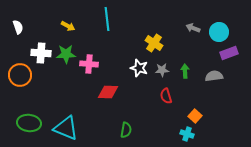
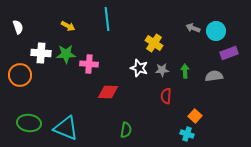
cyan circle: moved 3 px left, 1 px up
red semicircle: rotated 21 degrees clockwise
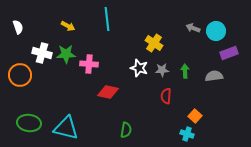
white cross: moved 1 px right; rotated 12 degrees clockwise
red diamond: rotated 10 degrees clockwise
cyan triangle: rotated 8 degrees counterclockwise
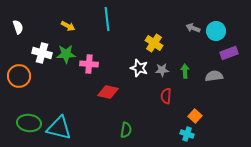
orange circle: moved 1 px left, 1 px down
cyan triangle: moved 7 px left
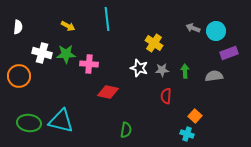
white semicircle: rotated 24 degrees clockwise
cyan triangle: moved 2 px right, 7 px up
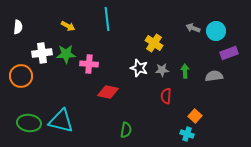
white cross: rotated 24 degrees counterclockwise
orange circle: moved 2 px right
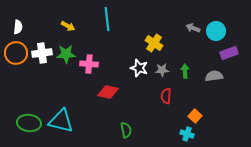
orange circle: moved 5 px left, 23 px up
green semicircle: rotated 21 degrees counterclockwise
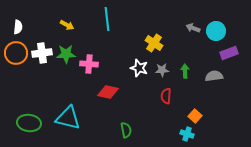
yellow arrow: moved 1 px left, 1 px up
cyan triangle: moved 7 px right, 3 px up
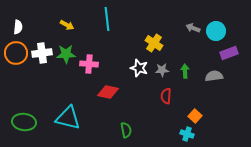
green ellipse: moved 5 px left, 1 px up
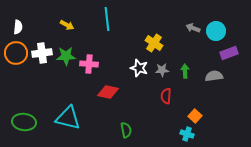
green star: moved 2 px down
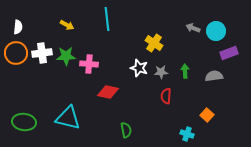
gray star: moved 1 px left, 2 px down
orange square: moved 12 px right, 1 px up
